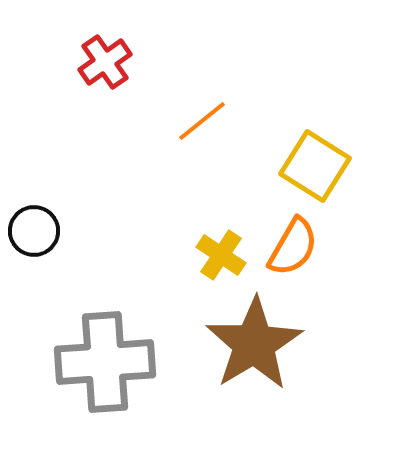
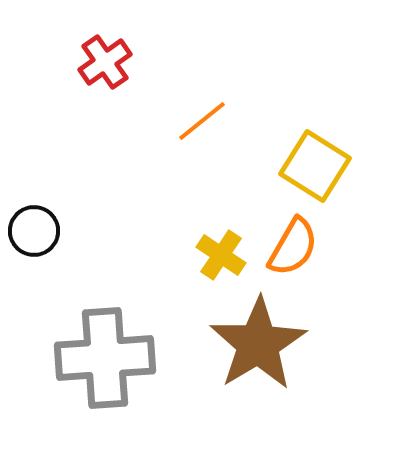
brown star: moved 4 px right
gray cross: moved 4 px up
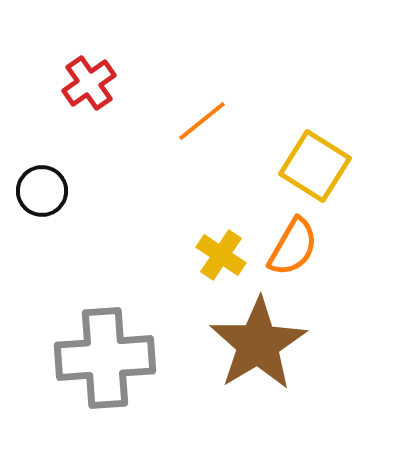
red cross: moved 16 px left, 21 px down
black circle: moved 8 px right, 40 px up
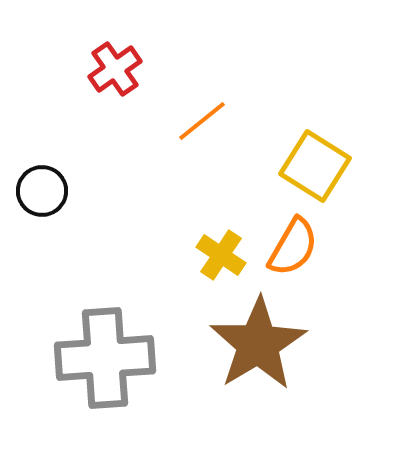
red cross: moved 26 px right, 14 px up
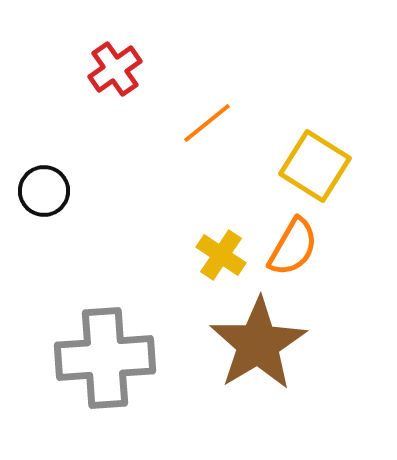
orange line: moved 5 px right, 2 px down
black circle: moved 2 px right
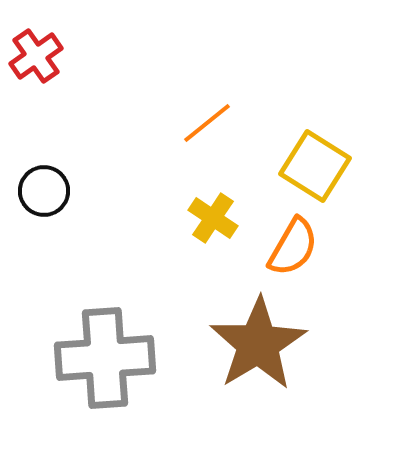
red cross: moved 79 px left, 13 px up
yellow cross: moved 8 px left, 37 px up
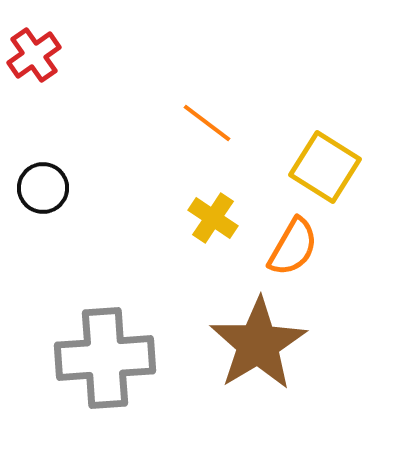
red cross: moved 2 px left, 1 px up
orange line: rotated 76 degrees clockwise
yellow square: moved 10 px right, 1 px down
black circle: moved 1 px left, 3 px up
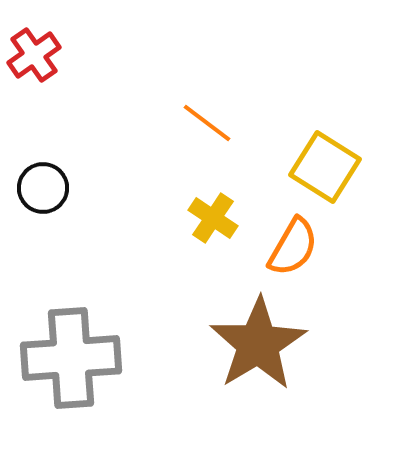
gray cross: moved 34 px left
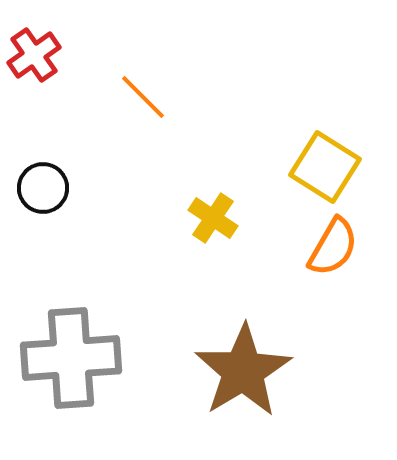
orange line: moved 64 px left, 26 px up; rotated 8 degrees clockwise
orange semicircle: moved 40 px right
brown star: moved 15 px left, 27 px down
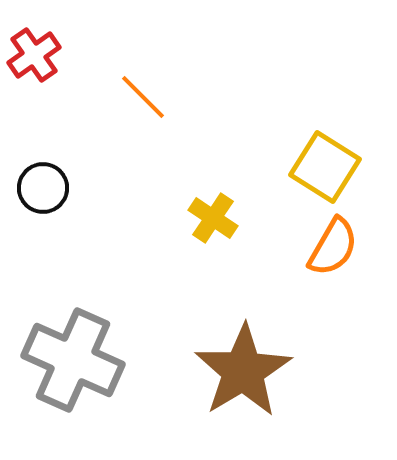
gray cross: moved 2 px right, 2 px down; rotated 28 degrees clockwise
